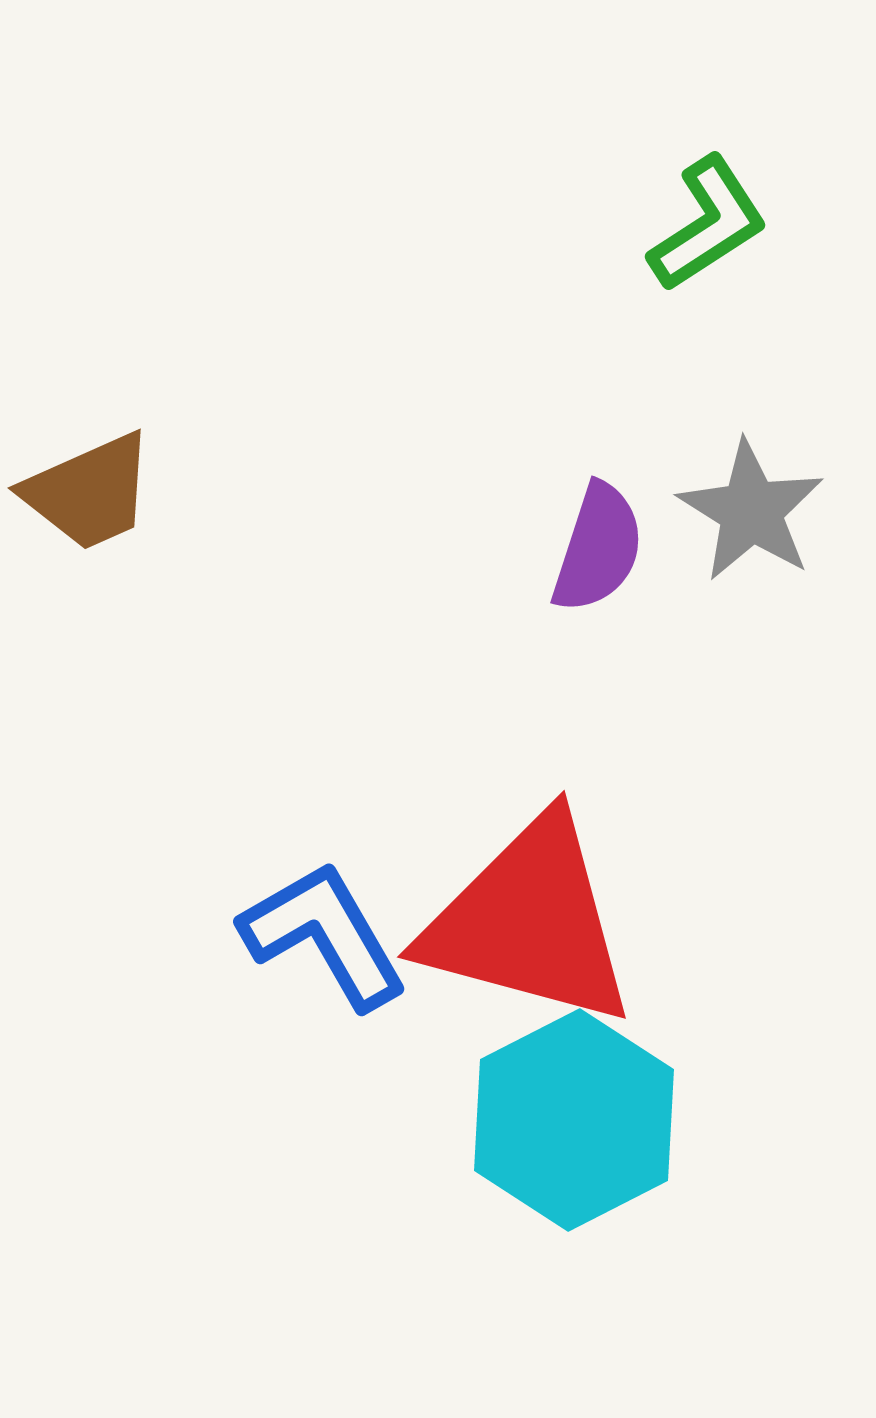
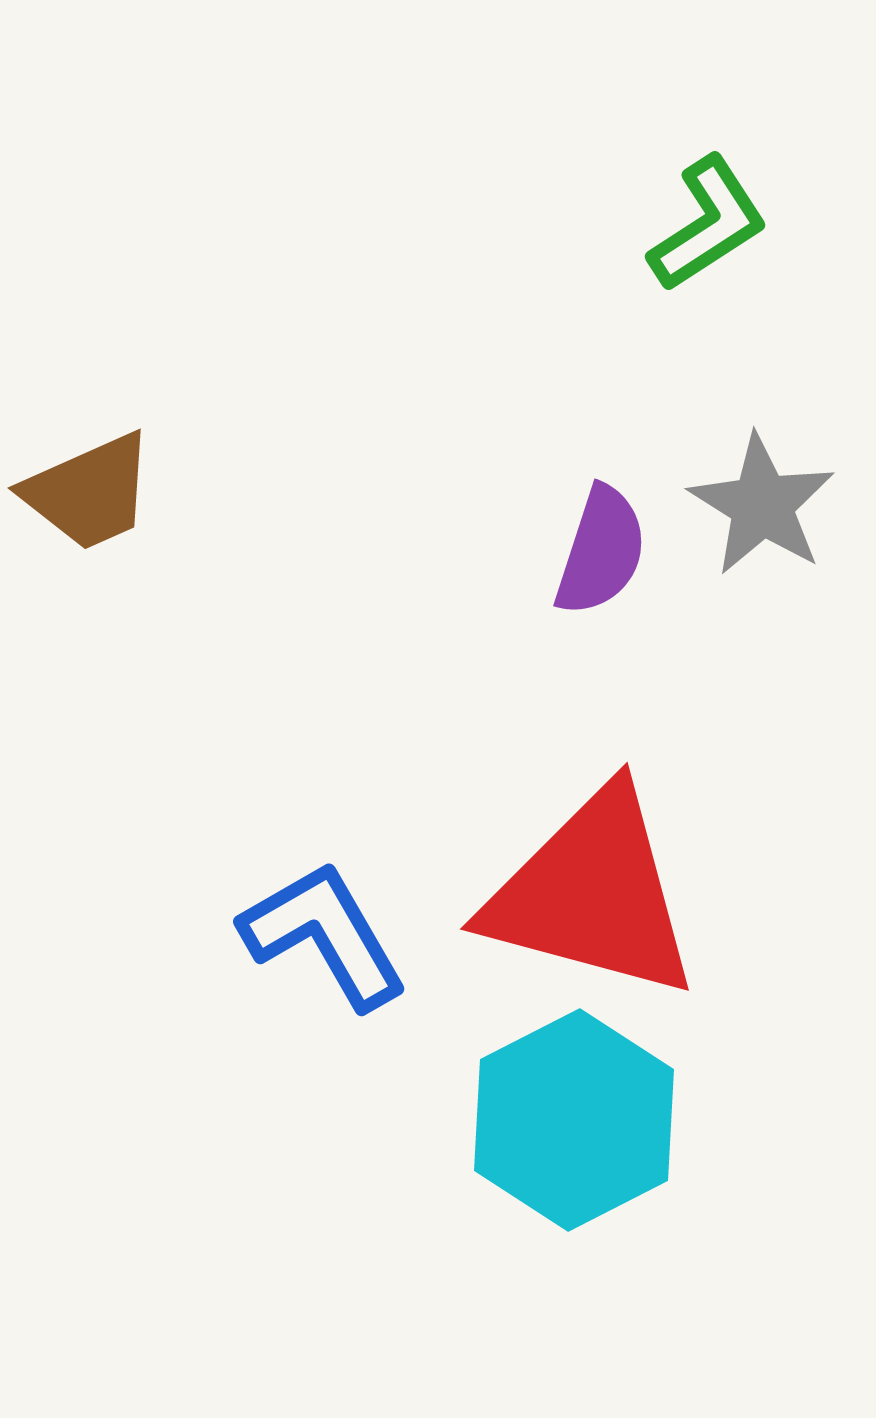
gray star: moved 11 px right, 6 px up
purple semicircle: moved 3 px right, 3 px down
red triangle: moved 63 px right, 28 px up
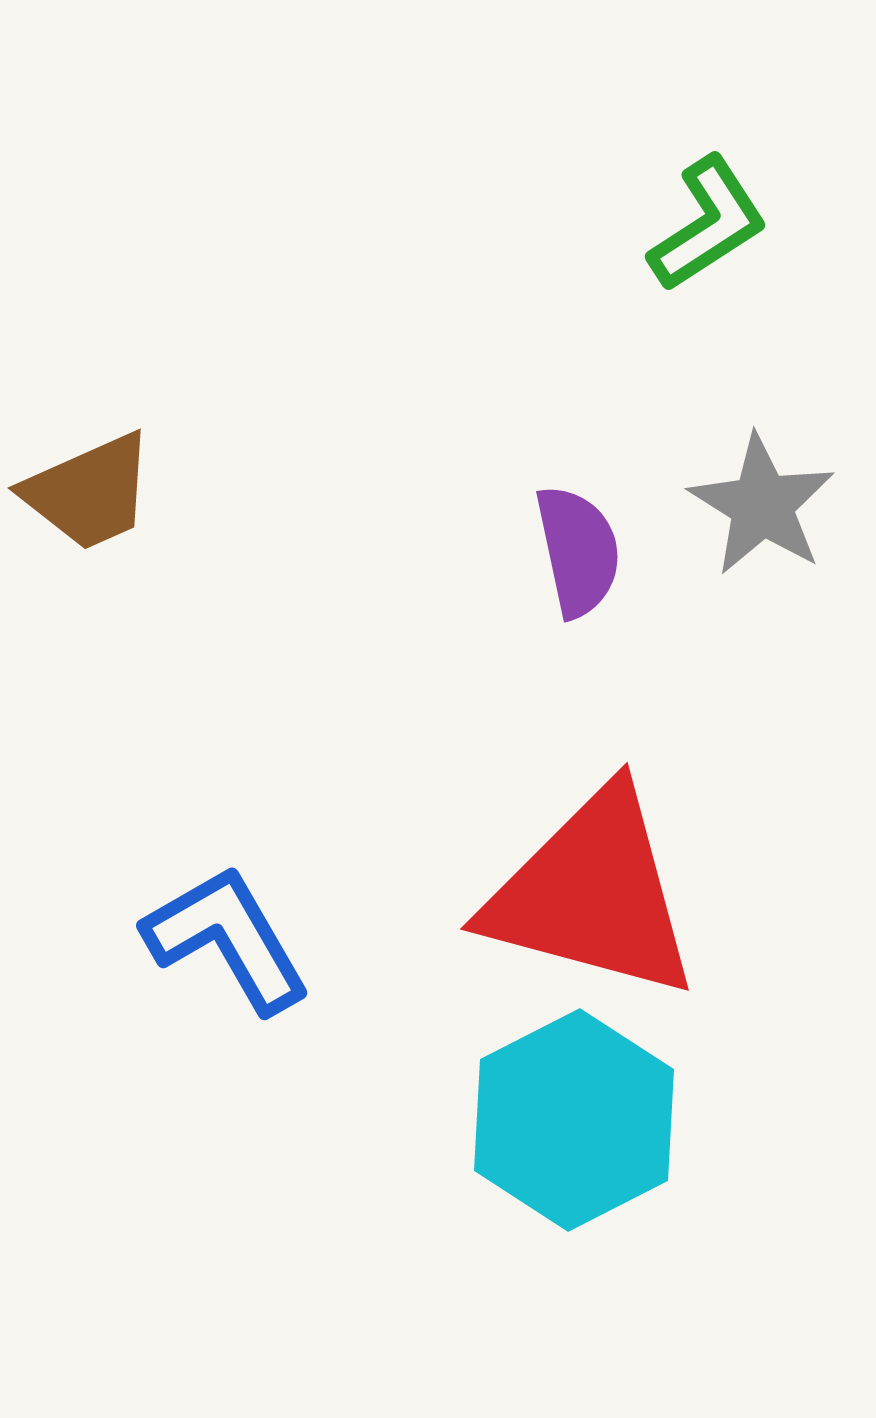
purple semicircle: moved 23 px left; rotated 30 degrees counterclockwise
blue L-shape: moved 97 px left, 4 px down
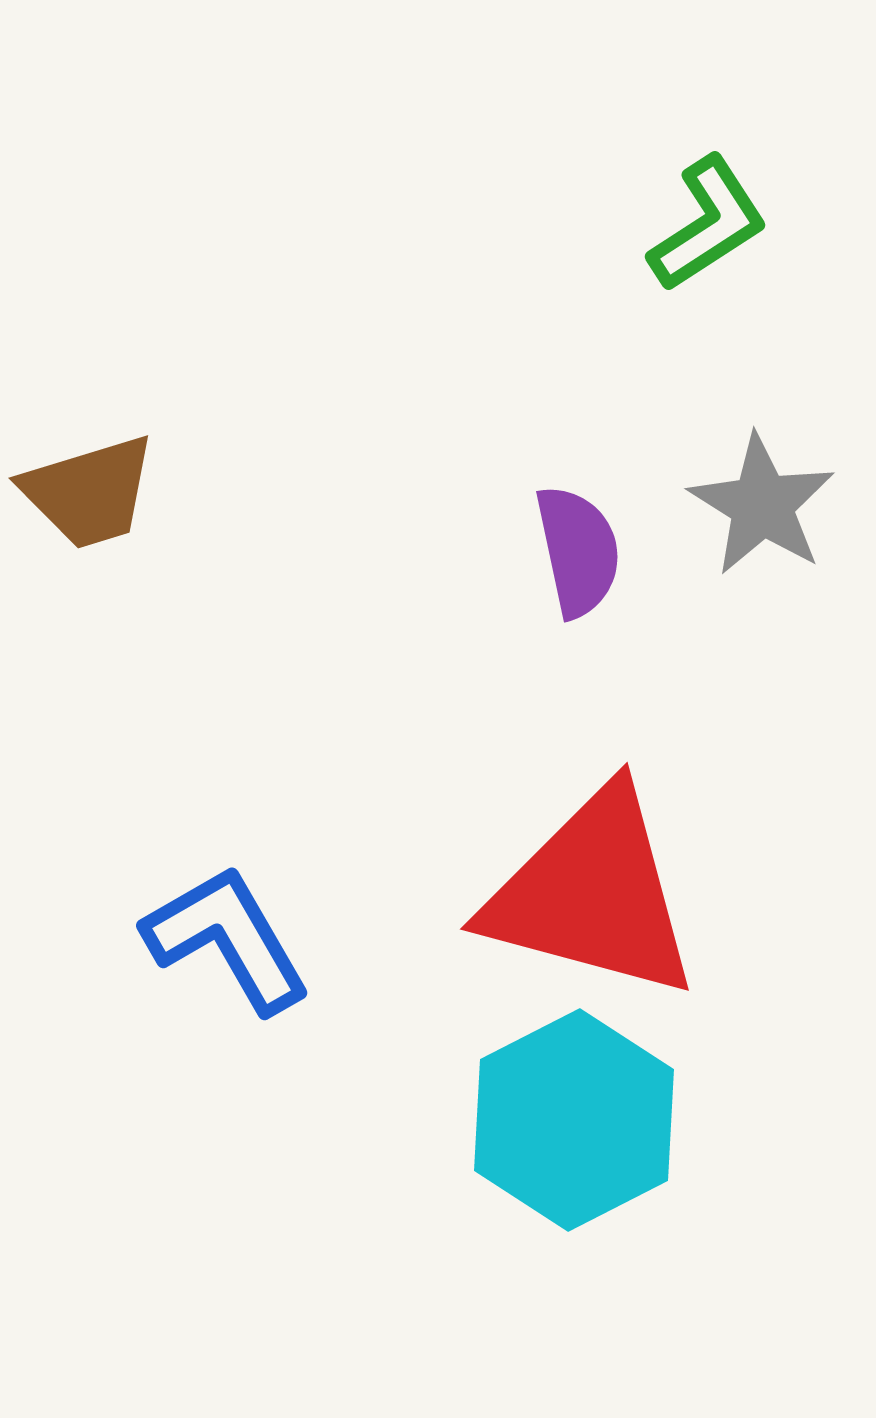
brown trapezoid: rotated 7 degrees clockwise
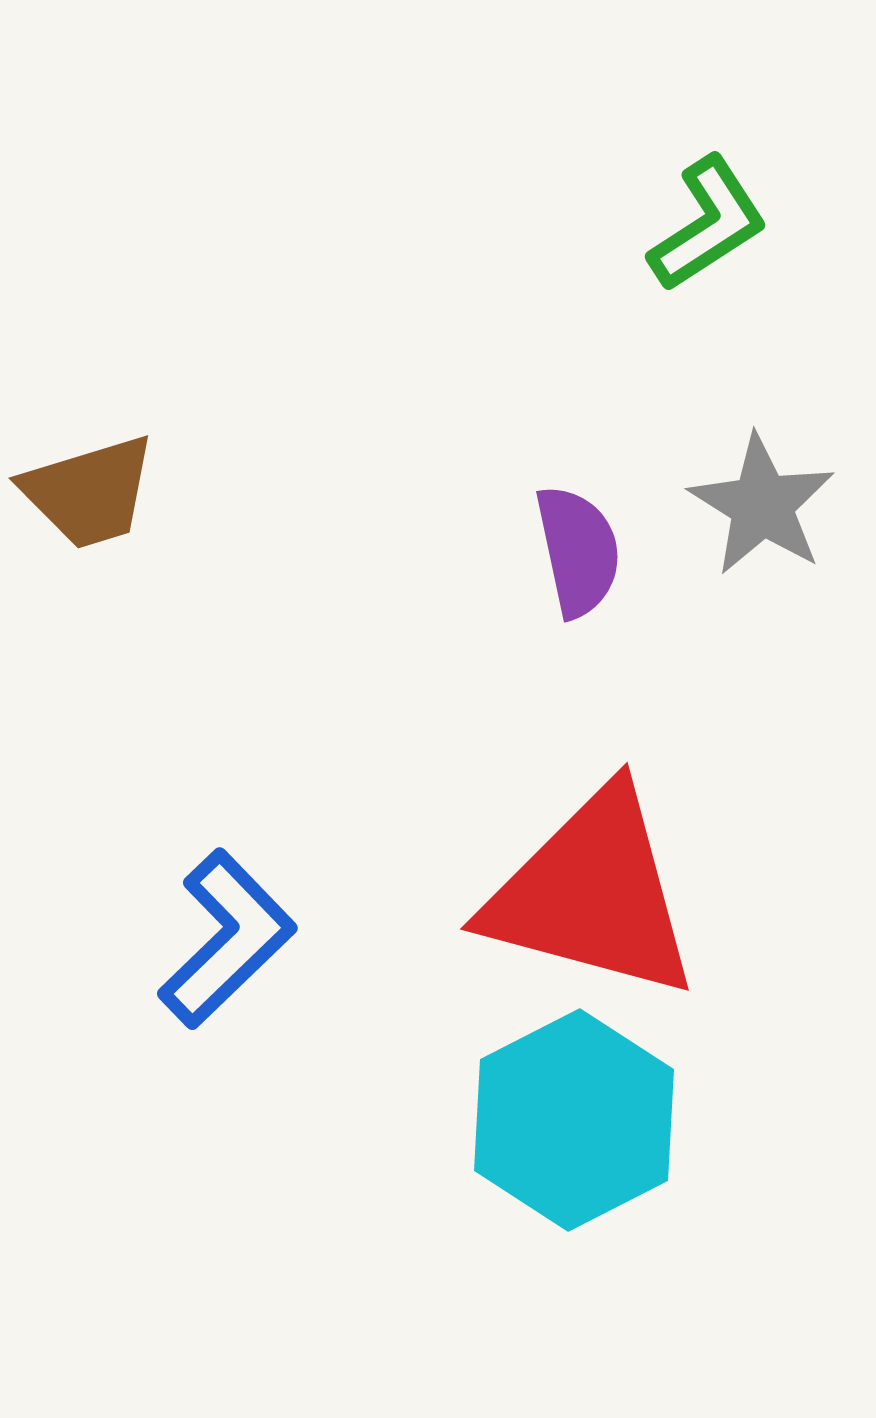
blue L-shape: rotated 76 degrees clockwise
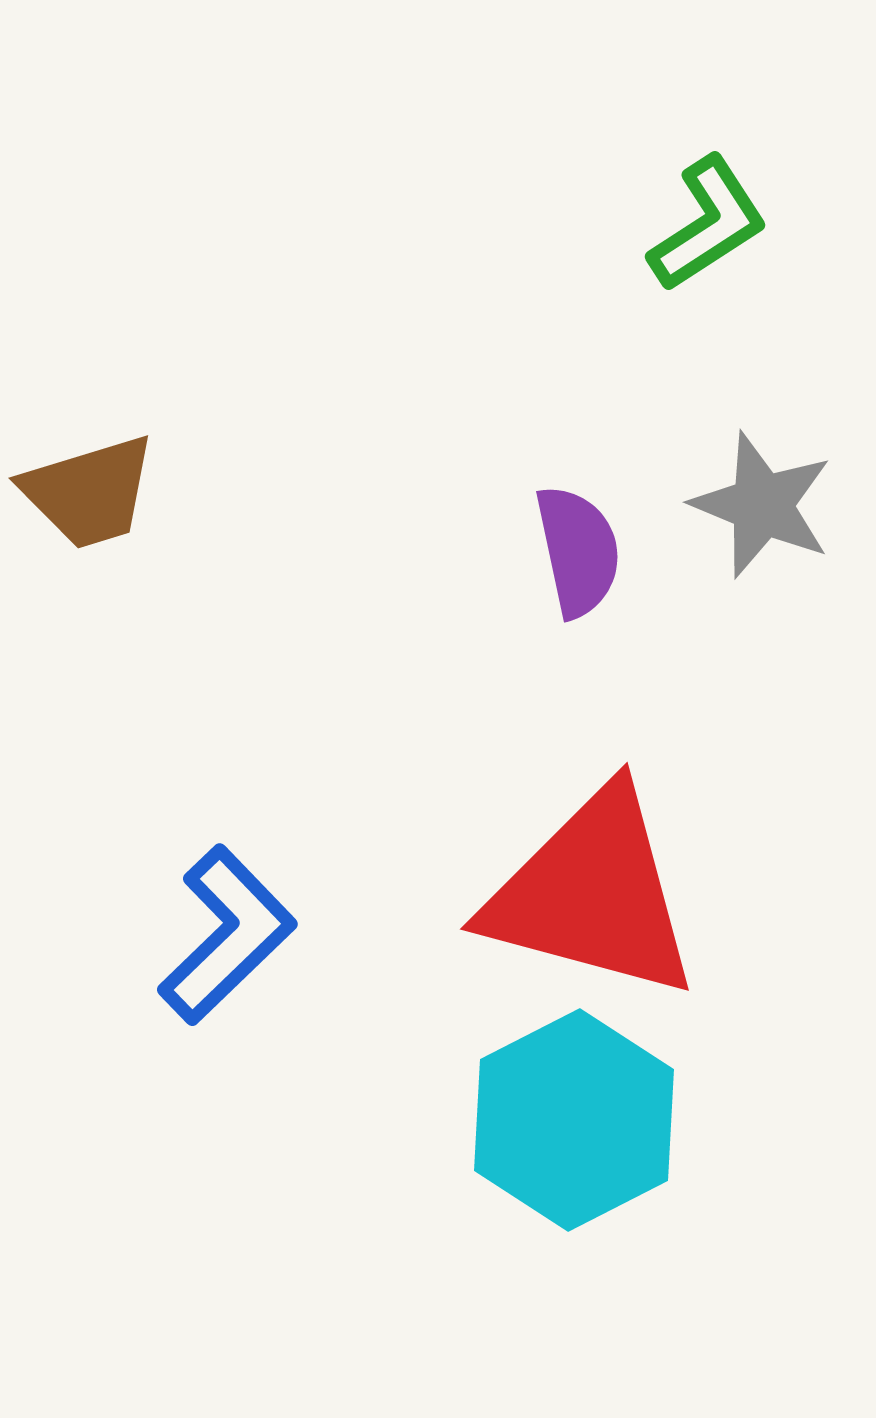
gray star: rotated 10 degrees counterclockwise
blue L-shape: moved 4 px up
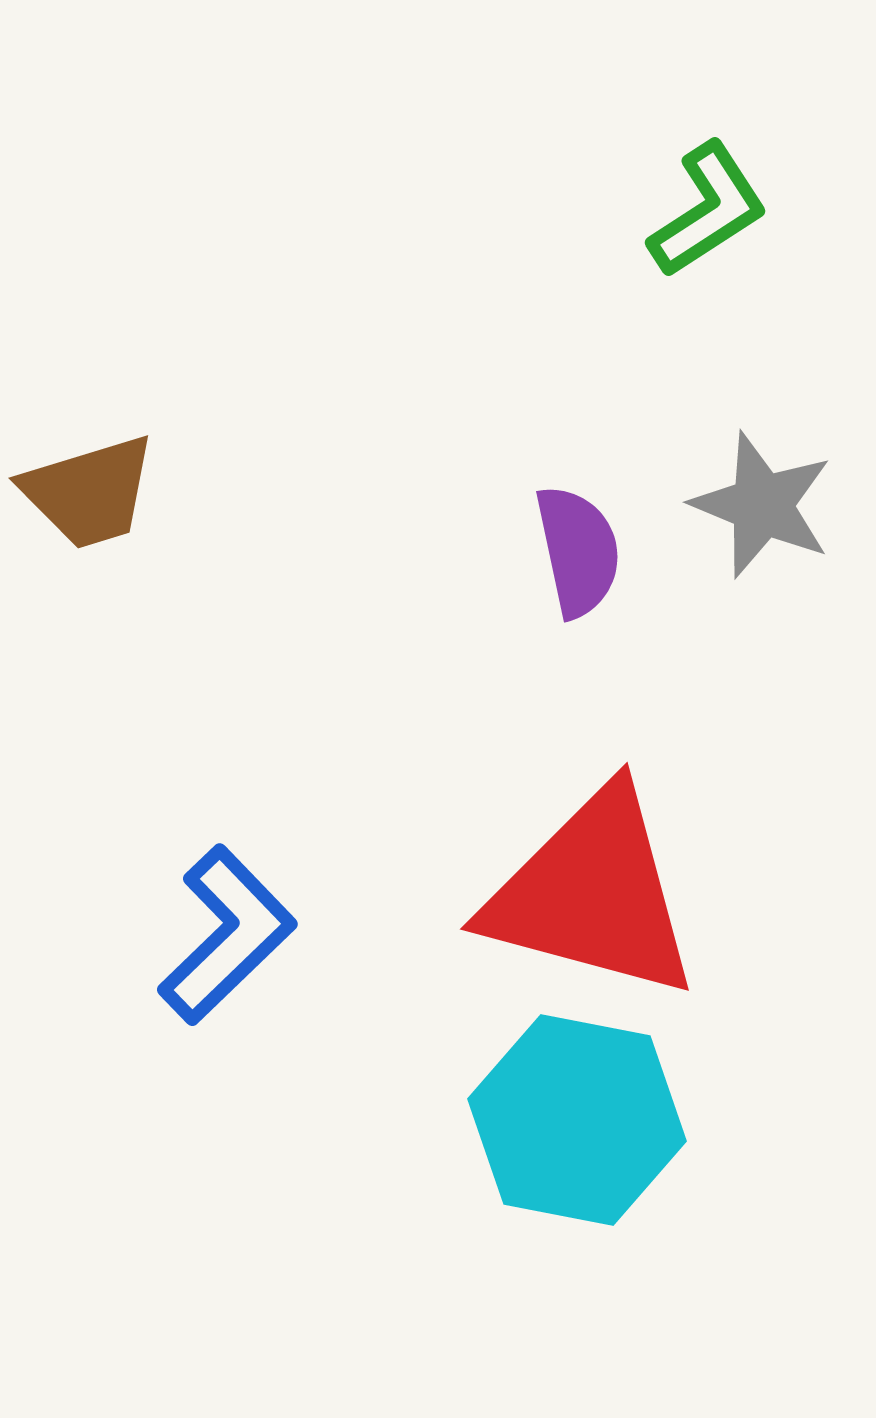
green L-shape: moved 14 px up
cyan hexagon: moved 3 px right; rotated 22 degrees counterclockwise
